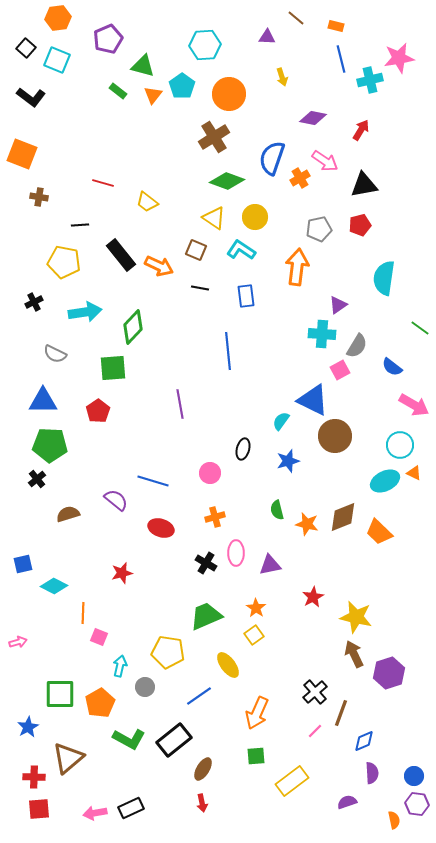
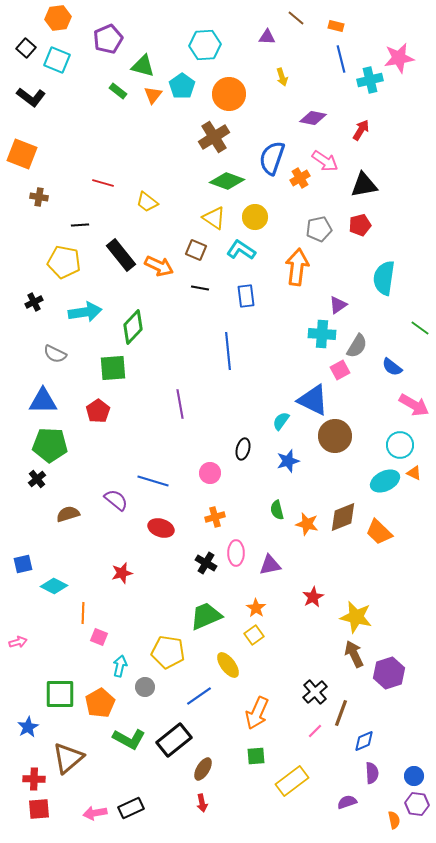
red cross at (34, 777): moved 2 px down
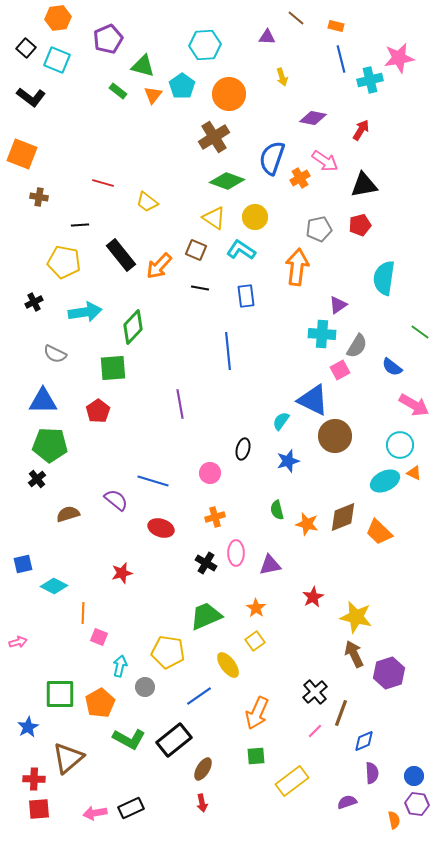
orange arrow at (159, 266): rotated 108 degrees clockwise
green line at (420, 328): moved 4 px down
yellow square at (254, 635): moved 1 px right, 6 px down
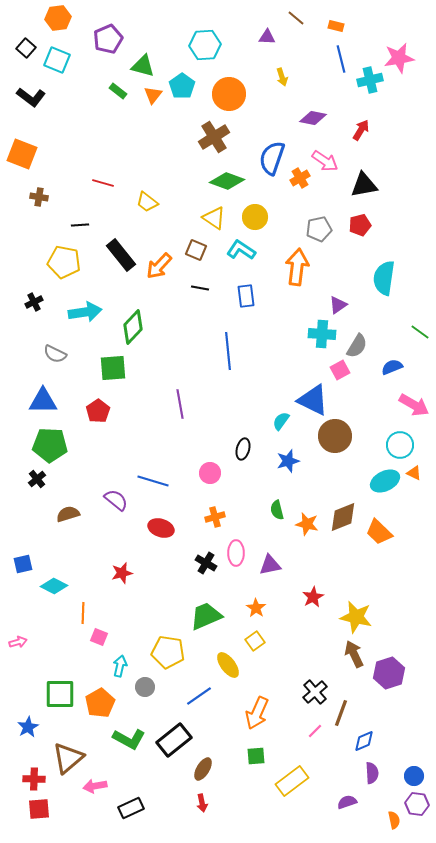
blue semicircle at (392, 367): rotated 120 degrees clockwise
pink arrow at (95, 813): moved 27 px up
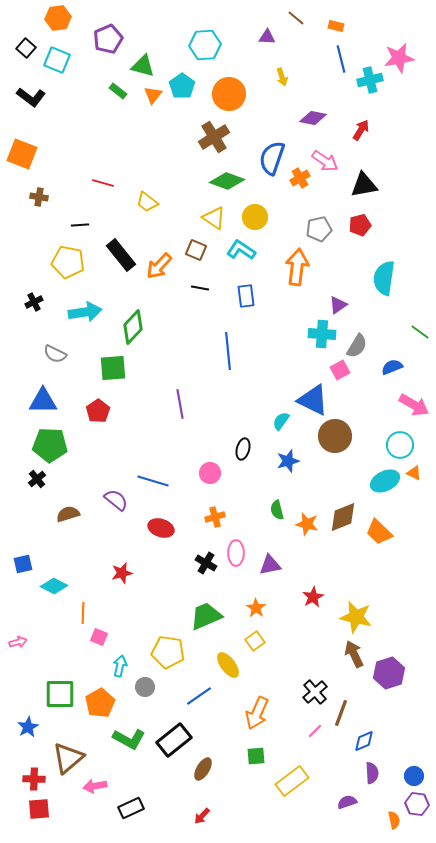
yellow pentagon at (64, 262): moved 4 px right
red arrow at (202, 803): moved 13 px down; rotated 54 degrees clockwise
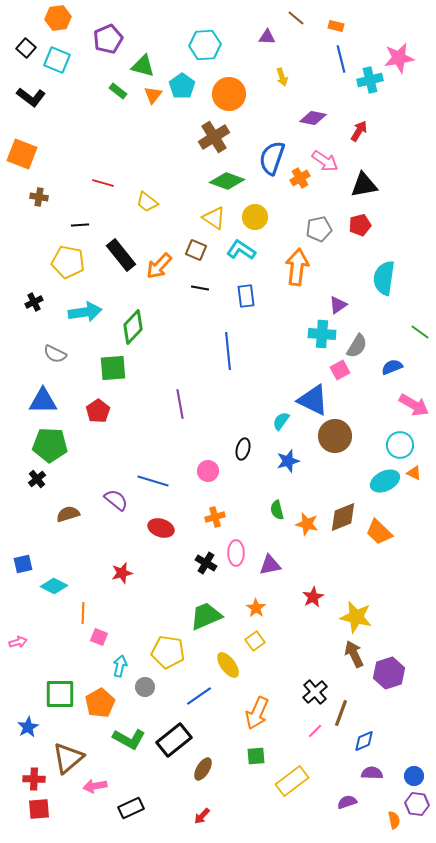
red arrow at (361, 130): moved 2 px left, 1 px down
pink circle at (210, 473): moved 2 px left, 2 px up
purple semicircle at (372, 773): rotated 85 degrees counterclockwise
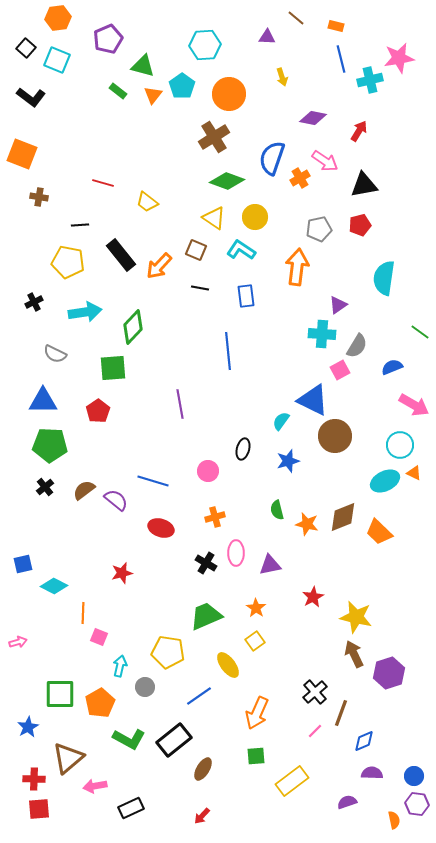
black cross at (37, 479): moved 8 px right, 8 px down
brown semicircle at (68, 514): moved 16 px right, 24 px up; rotated 20 degrees counterclockwise
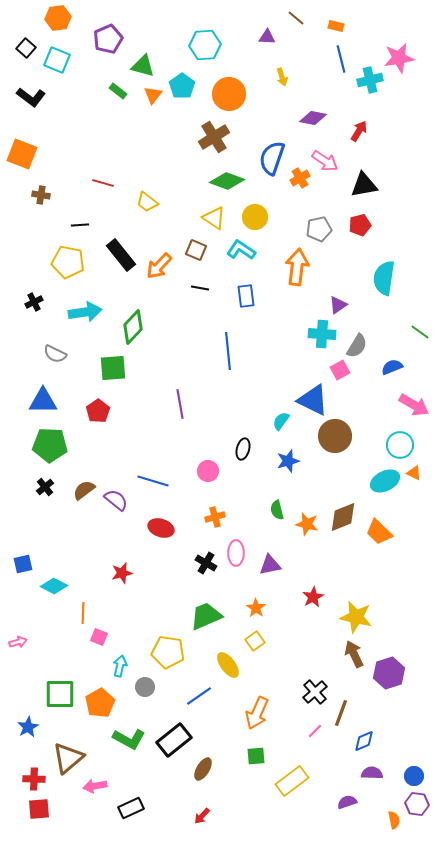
brown cross at (39, 197): moved 2 px right, 2 px up
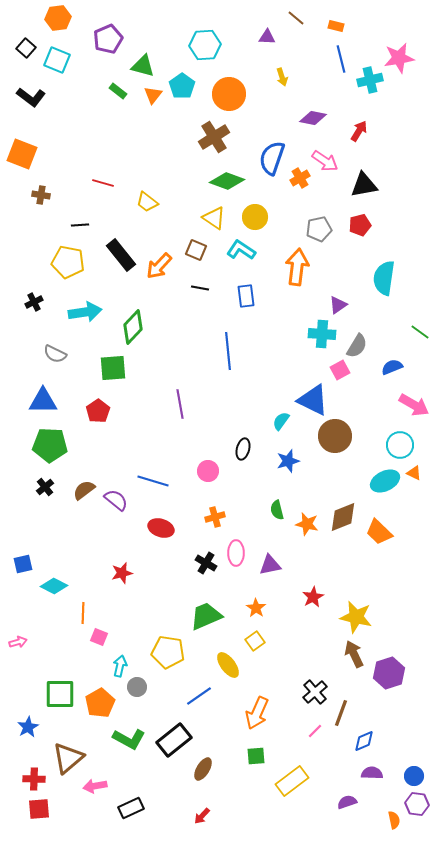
gray circle at (145, 687): moved 8 px left
